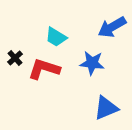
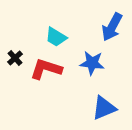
blue arrow: rotated 32 degrees counterclockwise
red L-shape: moved 2 px right
blue triangle: moved 2 px left
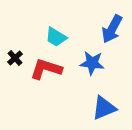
blue arrow: moved 2 px down
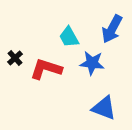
cyan trapezoid: moved 13 px right; rotated 30 degrees clockwise
blue triangle: rotated 44 degrees clockwise
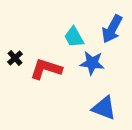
cyan trapezoid: moved 5 px right
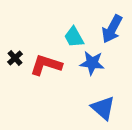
red L-shape: moved 4 px up
blue triangle: moved 1 px left; rotated 20 degrees clockwise
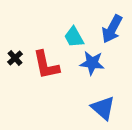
red L-shape: rotated 120 degrees counterclockwise
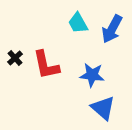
cyan trapezoid: moved 4 px right, 14 px up
blue star: moved 12 px down
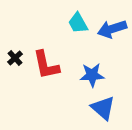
blue arrow: rotated 44 degrees clockwise
blue star: rotated 10 degrees counterclockwise
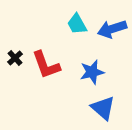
cyan trapezoid: moved 1 px left, 1 px down
red L-shape: rotated 8 degrees counterclockwise
blue star: moved 3 px up; rotated 10 degrees counterclockwise
